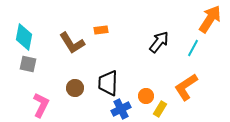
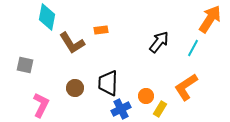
cyan diamond: moved 23 px right, 20 px up
gray square: moved 3 px left, 1 px down
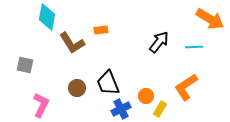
orange arrow: rotated 88 degrees clockwise
cyan line: moved 1 px right, 1 px up; rotated 60 degrees clockwise
black trapezoid: rotated 24 degrees counterclockwise
brown circle: moved 2 px right
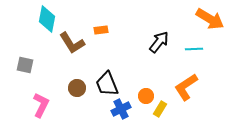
cyan diamond: moved 2 px down
cyan line: moved 2 px down
black trapezoid: moved 1 px left, 1 px down
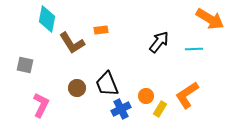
orange L-shape: moved 1 px right, 8 px down
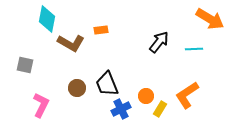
brown L-shape: moved 1 px left; rotated 28 degrees counterclockwise
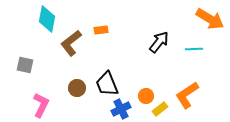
brown L-shape: rotated 112 degrees clockwise
yellow rectangle: rotated 21 degrees clockwise
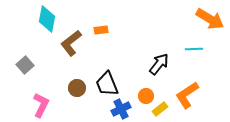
black arrow: moved 22 px down
gray square: rotated 36 degrees clockwise
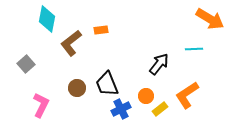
gray square: moved 1 px right, 1 px up
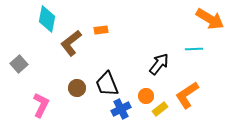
gray square: moved 7 px left
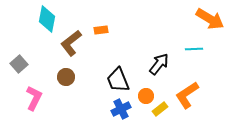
black trapezoid: moved 11 px right, 4 px up
brown circle: moved 11 px left, 11 px up
pink L-shape: moved 7 px left, 7 px up
